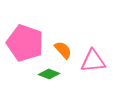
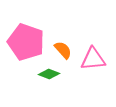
pink pentagon: moved 1 px right, 1 px up
pink triangle: moved 2 px up
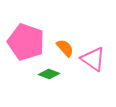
orange semicircle: moved 2 px right, 2 px up
pink triangle: rotated 40 degrees clockwise
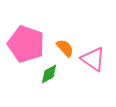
pink pentagon: moved 2 px down
green diamond: rotated 50 degrees counterclockwise
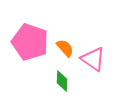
pink pentagon: moved 4 px right, 2 px up
green diamond: moved 13 px right, 7 px down; rotated 60 degrees counterclockwise
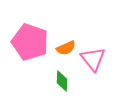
orange semicircle: moved 1 px right; rotated 108 degrees clockwise
pink triangle: rotated 16 degrees clockwise
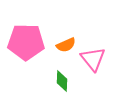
pink pentagon: moved 4 px left; rotated 18 degrees counterclockwise
orange semicircle: moved 3 px up
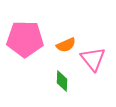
pink pentagon: moved 1 px left, 3 px up
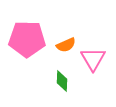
pink pentagon: moved 2 px right
pink triangle: rotated 8 degrees clockwise
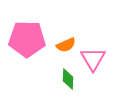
green diamond: moved 6 px right, 2 px up
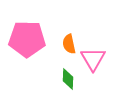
orange semicircle: moved 3 px right, 1 px up; rotated 102 degrees clockwise
